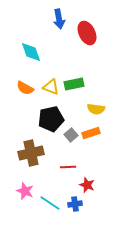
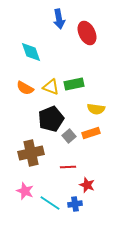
black pentagon: rotated 10 degrees counterclockwise
gray square: moved 2 px left, 1 px down
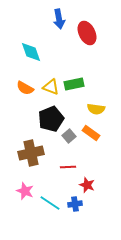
orange rectangle: rotated 54 degrees clockwise
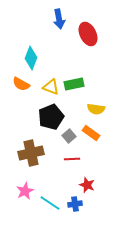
red ellipse: moved 1 px right, 1 px down
cyan diamond: moved 6 px down; rotated 40 degrees clockwise
orange semicircle: moved 4 px left, 4 px up
black pentagon: moved 2 px up
red line: moved 4 px right, 8 px up
pink star: rotated 24 degrees clockwise
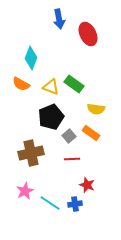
green rectangle: rotated 48 degrees clockwise
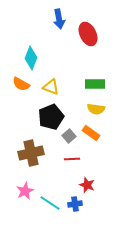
green rectangle: moved 21 px right; rotated 36 degrees counterclockwise
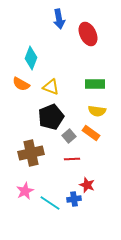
yellow semicircle: moved 1 px right, 2 px down
blue cross: moved 1 px left, 5 px up
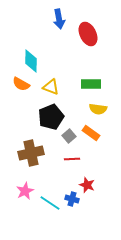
cyan diamond: moved 3 px down; rotated 20 degrees counterclockwise
green rectangle: moved 4 px left
yellow semicircle: moved 1 px right, 2 px up
blue cross: moved 2 px left; rotated 24 degrees clockwise
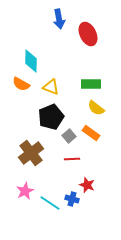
yellow semicircle: moved 2 px left, 1 px up; rotated 30 degrees clockwise
brown cross: rotated 25 degrees counterclockwise
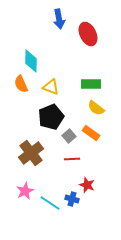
orange semicircle: rotated 36 degrees clockwise
